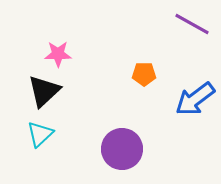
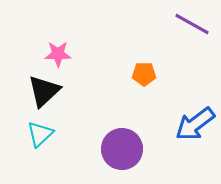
blue arrow: moved 25 px down
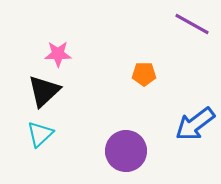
purple circle: moved 4 px right, 2 px down
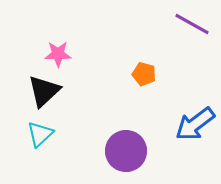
orange pentagon: rotated 15 degrees clockwise
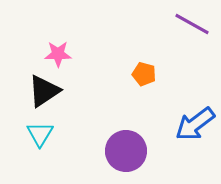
black triangle: rotated 9 degrees clockwise
cyan triangle: rotated 16 degrees counterclockwise
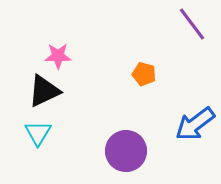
purple line: rotated 24 degrees clockwise
pink star: moved 2 px down
black triangle: rotated 9 degrees clockwise
cyan triangle: moved 2 px left, 1 px up
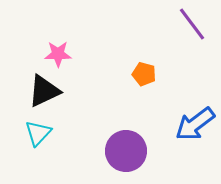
pink star: moved 2 px up
cyan triangle: rotated 12 degrees clockwise
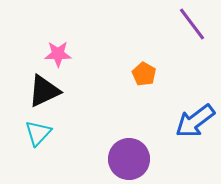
orange pentagon: rotated 15 degrees clockwise
blue arrow: moved 3 px up
purple circle: moved 3 px right, 8 px down
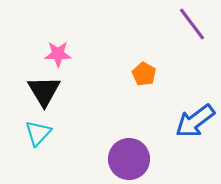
black triangle: rotated 36 degrees counterclockwise
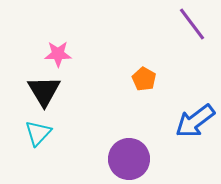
orange pentagon: moved 5 px down
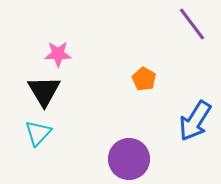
blue arrow: rotated 21 degrees counterclockwise
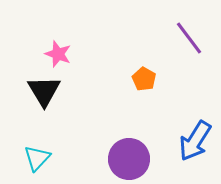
purple line: moved 3 px left, 14 px down
pink star: rotated 20 degrees clockwise
blue arrow: moved 20 px down
cyan triangle: moved 1 px left, 25 px down
